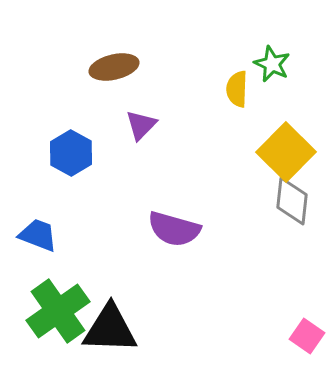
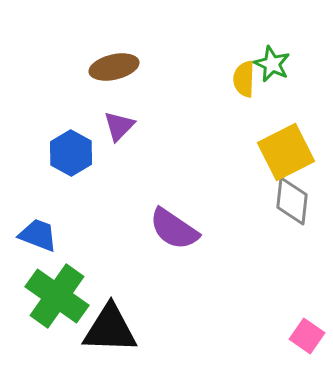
yellow semicircle: moved 7 px right, 10 px up
purple triangle: moved 22 px left, 1 px down
yellow square: rotated 18 degrees clockwise
purple semicircle: rotated 18 degrees clockwise
green cross: moved 1 px left, 15 px up; rotated 20 degrees counterclockwise
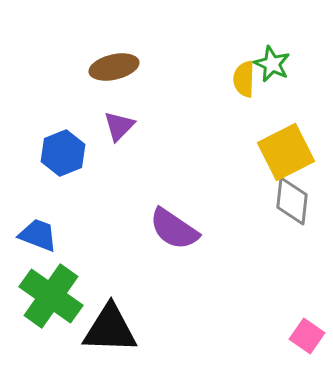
blue hexagon: moved 8 px left; rotated 9 degrees clockwise
green cross: moved 6 px left
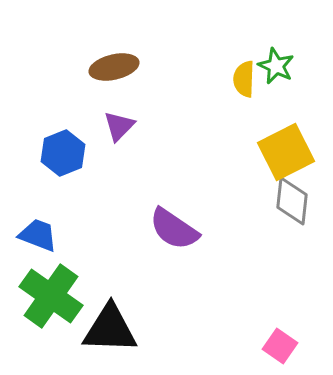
green star: moved 4 px right, 2 px down
pink square: moved 27 px left, 10 px down
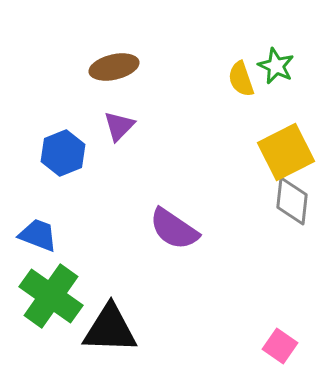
yellow semicircle: moved 3 px left; rotated 21 degrees counterclockwise
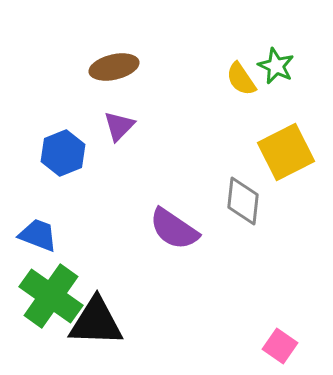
yellow semicircle: rotated 15 degrees counterclockwise
gray diamond: moved 49 px left
black triangle: moved 14 px left, 7 px up
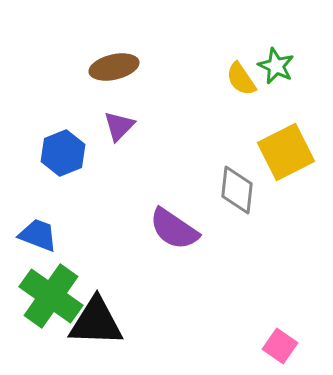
gray diamond: moved 6 px left, 11 px up
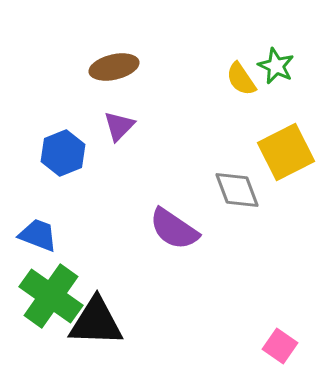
gray diamond: rotated 27 degrees counterclockwise
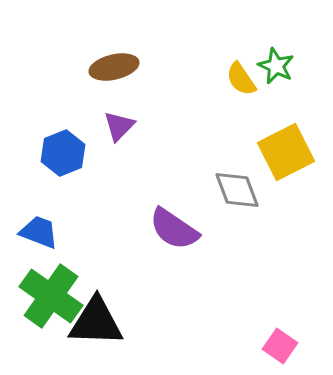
blue trapezoid: moved 1 px right, 3 px up
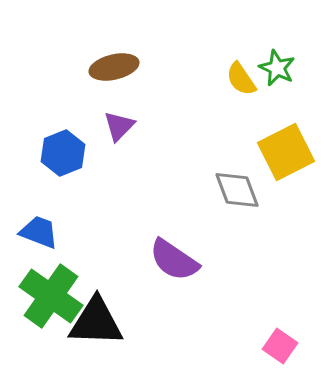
green star: moved 1 px right, 2 px down
purple semicircle: moved 31 px down
